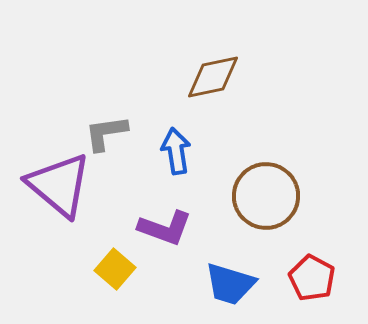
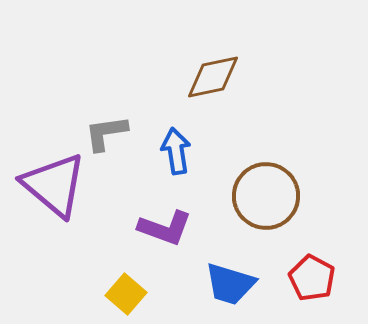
purple triangle: moved 5 px left
yellow square: moved 11 px right, 25 px down
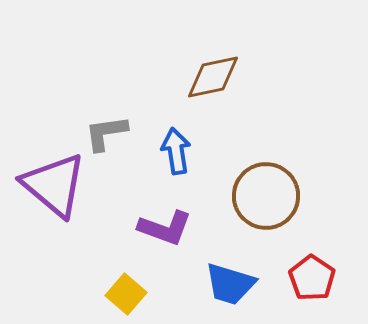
red pentagon: rotated 6 degrees clockwise
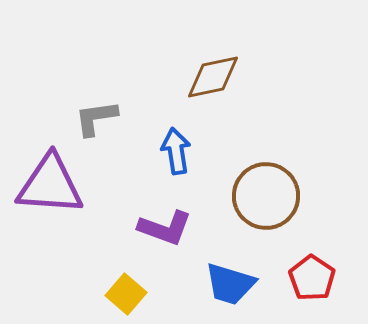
gray L-shape: moved 10 px left, 15 px up
purple triangle: moved 4 px left; rotated 36 degrees counterclockwise
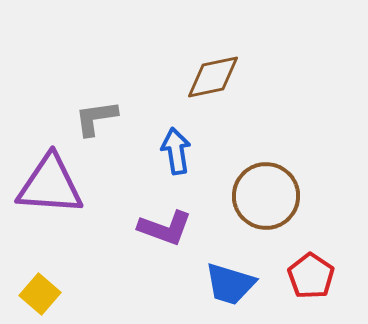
red pentagon: moved 1 px left, 2 px up
yellow square: moved 86 px left
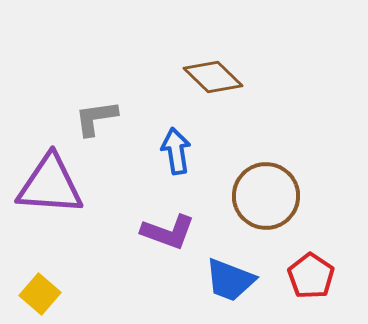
brown diamond: rotated 56 degrees clockwise
purple L-shape: moved 3 px right, 4 px down
blue trapezoid: moved 4 px up; rotated 4 degrees clockwise
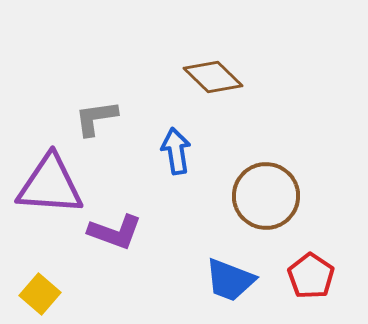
purple L-shape: moved 53 px left
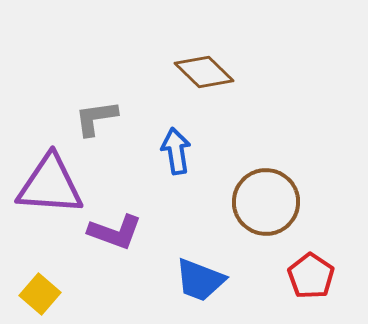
brown diamond: moved 9 px left, 5 px up
brown circle: moved 6 px down
blue trapezoid: moved 30 px left
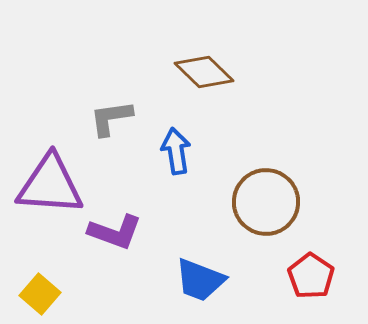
gray L-shape: moved 15 px right
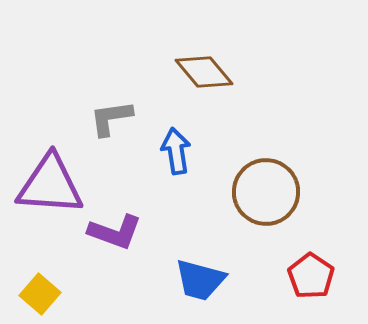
brown diamond: rotated 6 degrees clockwise
brown circle: moved 10 px up
blue trapezoid: rotated 6 degrees counterclockwise
